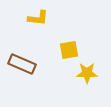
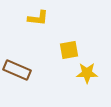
brown rectangle: moved 5 px left, 6 px down
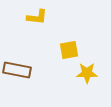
yellow L-shape: moved 1 px left, 1 px up
brown rectangle: rotated 12 degrees counterclockwise
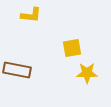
yellow L-shape: moved 6 px left, 2 px up
yellow square: moved 3 px right, 2 px up
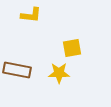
yellow star: moved 28 px left
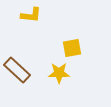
brown rectangle: rotated 32 degrees clockwise
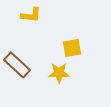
brown rectangle: moved 5 px up
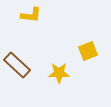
yellow square: moved 16 px right, 3 px down; rotated 12 degrees counterclockwise
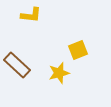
yellow square: moved 10 px left, 1 px up
yellow star: rotated 15 degrees counterclockwise
